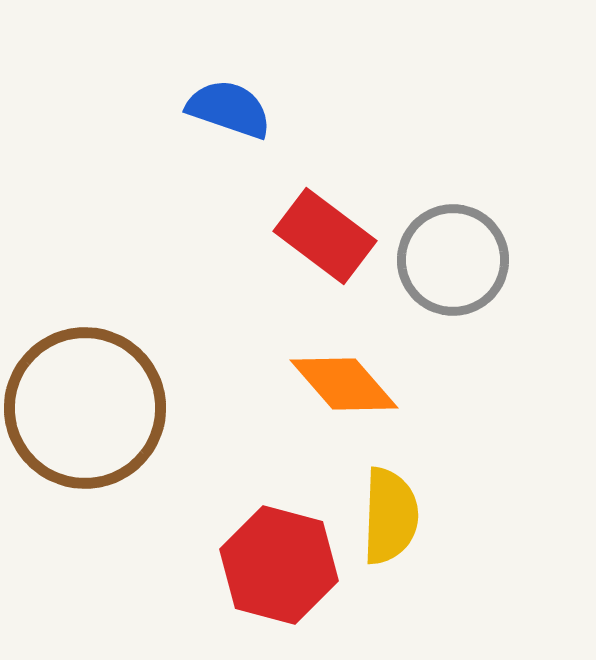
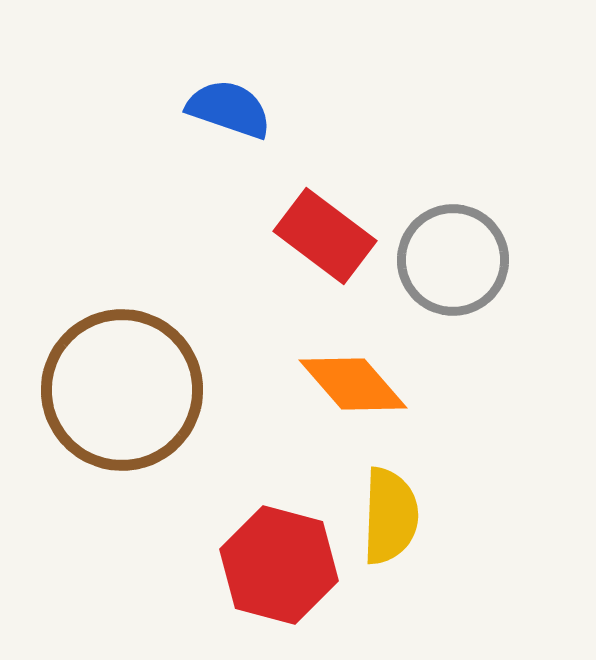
orange diamond: moved 9 px right
brown circle: moved 37 px right, 18 px up
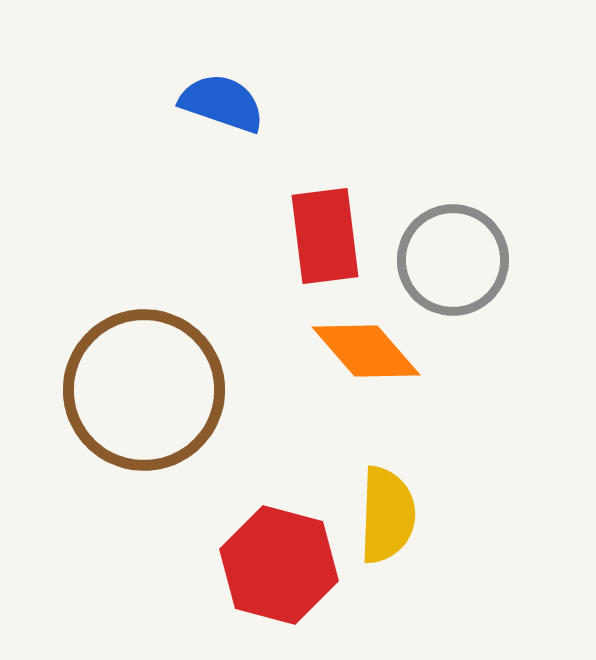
blue semicircle: moved 7 px left, 6 px up
red rectangle: rotated 46 degrees clockwise
orange diamond: moved 13 px right, 33 px up
brown circle: moved 22 px right
yellow semicircle: moved 3 px left, 1 px up
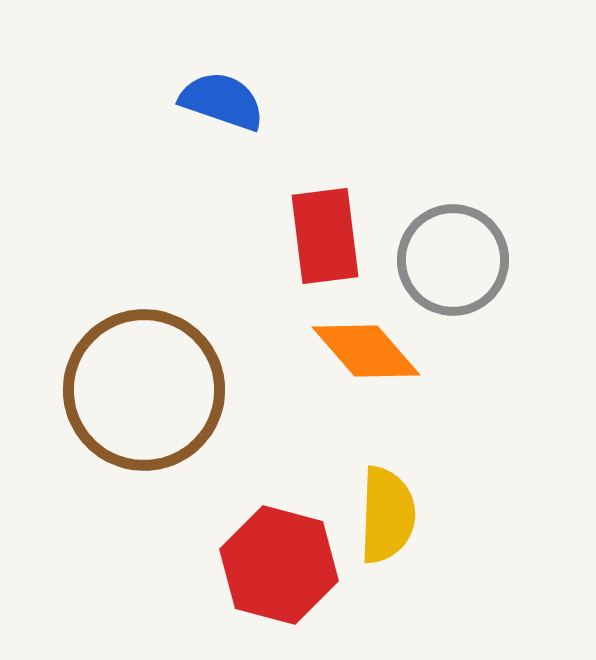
blue semicircle: moved 2 px up
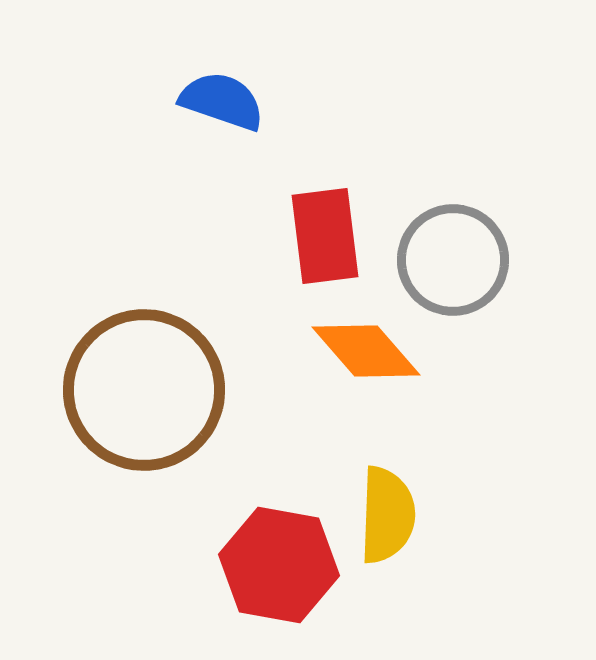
red hexagon: rotated 5 degrees counterclockwise
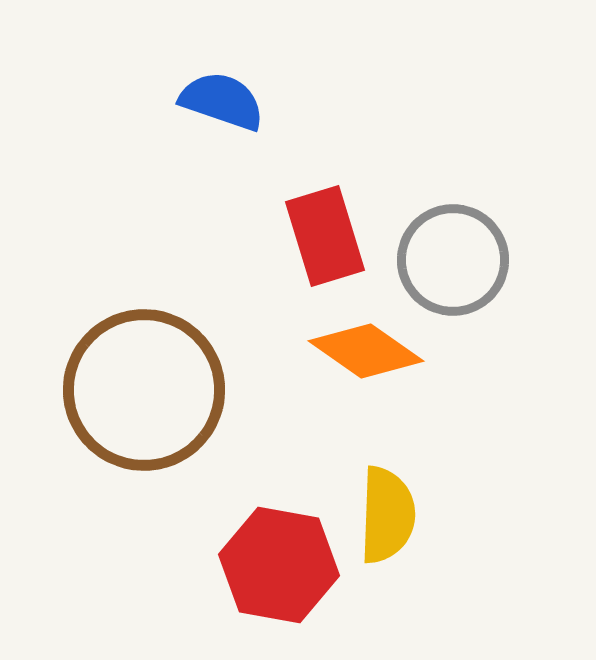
red rectangle: rotated 10 degrees counterclockwise
orange diamond: rotated 14 degrees counterclockwise
